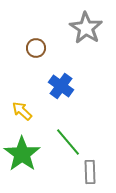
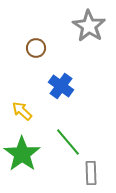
gray star: moved 3 px right, 2 px up
gray rectangle: moved 1 px right, 1 px down
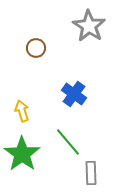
blue cross: moved 13 px right, 8 px down
yellow arrow: rotated 30 degrees clockwise
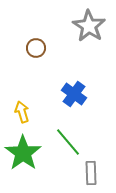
yellow arrow: moved 1 px down
green star: moved 1 px right, 1 px up
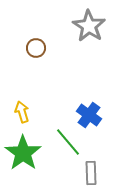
blue cross: moved 15 px right, 21 px down
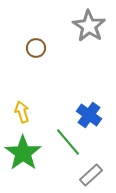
gray rectangle: moved 2 px down; rotated 50 degrees clockwise
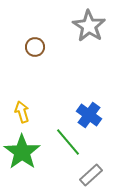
brown circle: moved 1 px left, 1 px up
green star: moved 1 px left, 1 px up
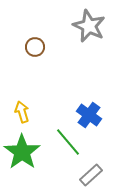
gray star: rotated 8 degrees counterclockwise
